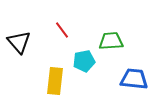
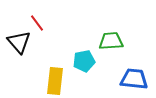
red line: moved 25 px left, 7 px up
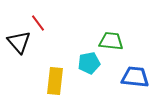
red line: moved 1 px right
green trapezoid: rotated 10 degrees clockwise
cyan pentagon: moved 5 px right, 2 px down
blue trapezoid: moved 1 px right, 2 px up
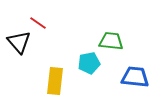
red line: rotated 18 degrees counterclockwise
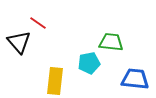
green trapezoid: moved 1 px down
blue trapezoid: moved 2 px down
